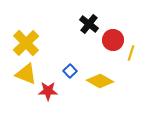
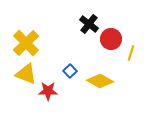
red circle: moved 2 px left, 1 px up
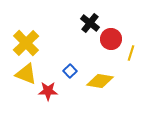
black cross: moved 1 px right, 1 px up
yellow diamond: rotated 20 degrees counterclockwise
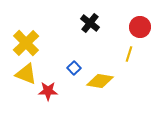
red circle: moved 29 px right, 12 px up
yellow line: moved 2 px left, 1 px down
blue square: moved 4 px right, 3 px up
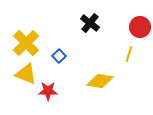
blue square: moved 15 px left, 12 px up
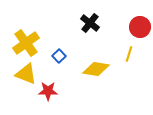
yellow cross: rotated 8 degrees clockwise
yellow diamond: moved 4 px left, 12 px up
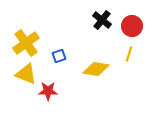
black cross: moved 12 px right, 3 px up
red circle: moved 8 px left, 1 px up
blue square: rotated 24 degrees clockwise
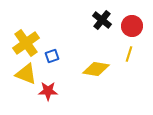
blue square: moved 7 px left
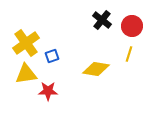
yellow triangle: rotated 30 degrees counterclockwise
